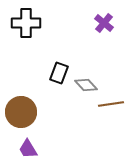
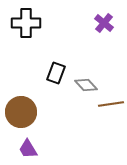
black rectangle: moved 3 px left
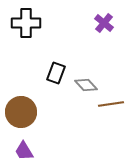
purple trapezoid: moved 4 px left, 2 px down
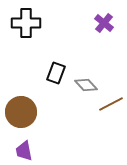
brown line: rotated 20 degrees counterclockwise
purple trapezoid: rotated 20 degrees clockwise
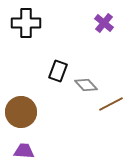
black rectangle: moved 2 px right, 2 px up
purple trapezoid: rotated 105 degrees clockwise
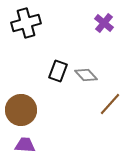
black cross: rotated 16 degrees counterclockwise
gray diamond: moved 10 px up
brown line: moved 1 px left; rotated 20 degrees counterclockwise
brown circle: moved 2 px up
purple trapezoid: moved 1 px right, 6 px up
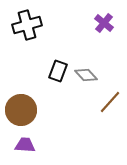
black cross: moved 1 px right, 2 px down
brown line: moved 2 px up
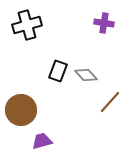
purple cross: rotated 30 degrees counterclockwise
purple trapezoid: moved 17 px right, 4 px up; rotated 20 degrees counterclockwise
